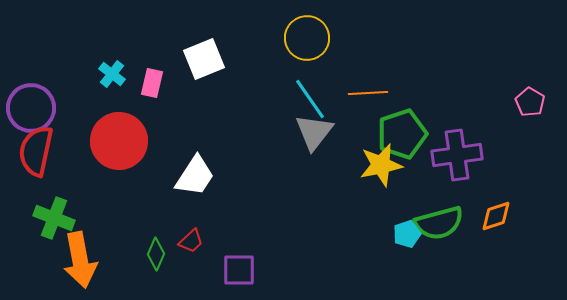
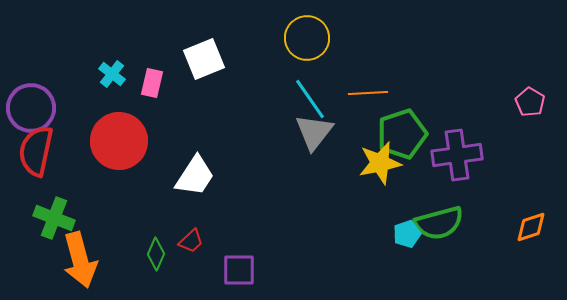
yellow star: moved 1 px left, 2 px up
orange diamond: moved 35 px right, 11 px down
orange arrow: rotated 4 degrees counterclockwise
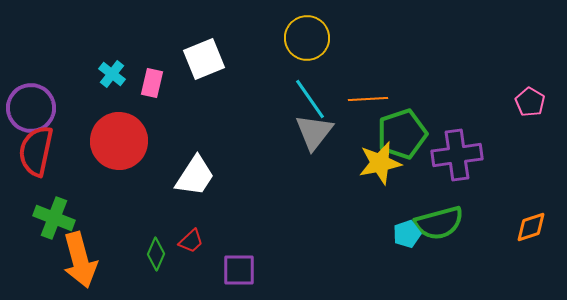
orange line: moved 6 px down
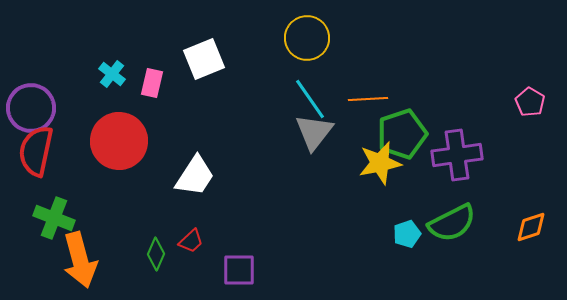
green semicircle: moved 13 px right; rotated 12 degrees counterclockwise
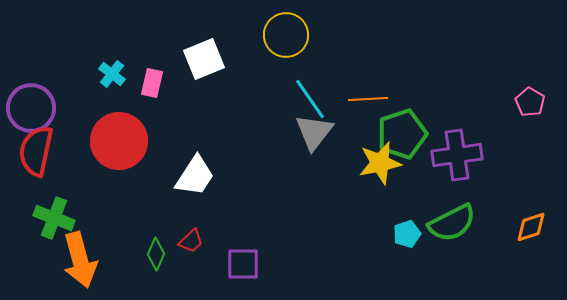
yellow circle: moved 21 px left, 3 px up
purple square: moved 4 px right, 6 px up
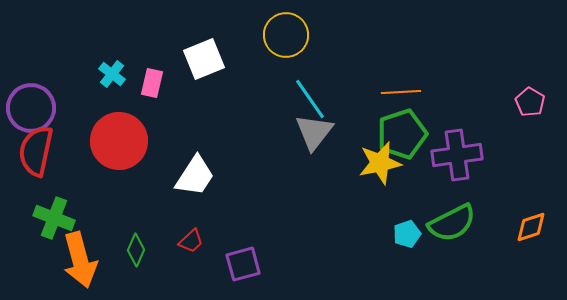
orange line: moved 33 px right, 7 px up
green diamond: moved 20 px left, 4 px up
purple square: rotated 15 degrees counterclockwise
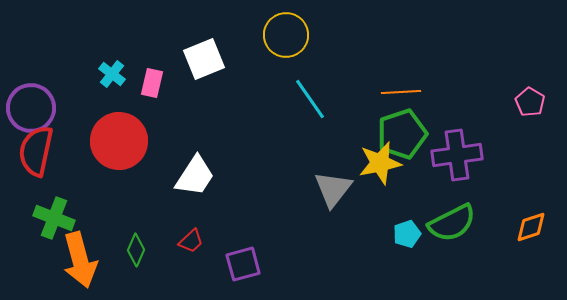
gray triangle: moved 19 px right, 57 px down
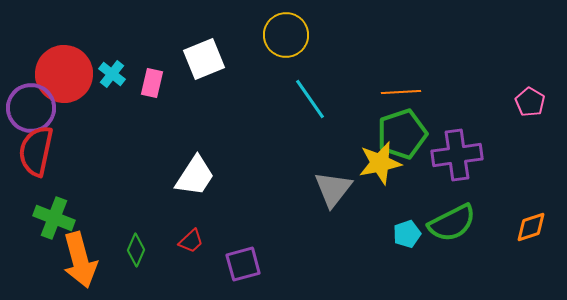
red circle: moved 55 px left, 67 px up
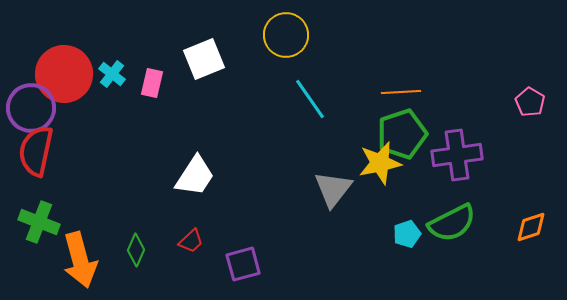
green cross: moved 15 px left, 4 px down
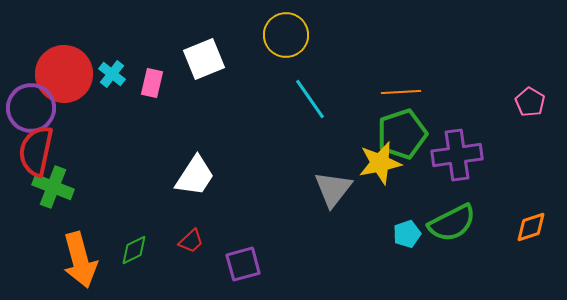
green cross: moved 14 px right, 35 px up
green diamond: moved 2 px left; rotated 40 degrees clockwise
